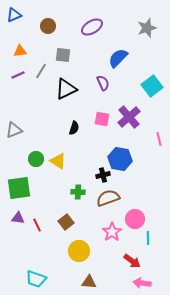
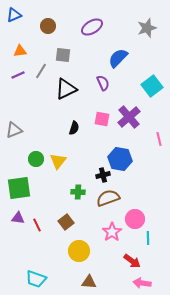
yellow triangle: rotated 36 degrees clockwise
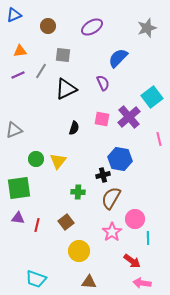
cyan square: moved 11 px down
brown semicircle: moved 3 px right; rotated 40 degrees counterclockwise
red line: rotated 40 degrees clockwise
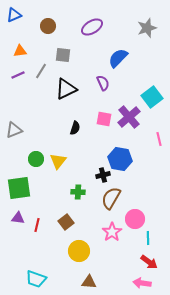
pink square: moved 2 px right
black semicircle: moved 1 px right
red arrow: moved 17 px right, 1 px down
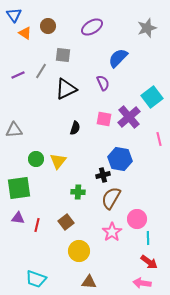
blue triangle: rotated 42 degrees counterclockwise
orange triangle: moved 5 px right, 18 px up; rotated 40 degrees clockwise
gray triangle: rotated 18 degrees clockwise
pink circle: moved 2 px right
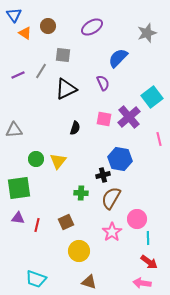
gray star: moved 5 px down
green cross: moved 3 px right, 1 px down
brown square: rotated 14 degrees clockwise
brown triangle: rotated 14 degrees clockwise
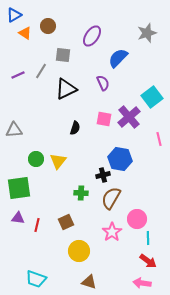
blue triangle: rotated 35 degrees clockwise
purple ellipse: moved 9 px down; rotated 25 degrees counterclockwise
red arrow: moved 1 px left, 1 px up
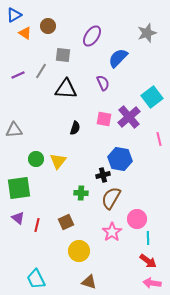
black triangle: rotated 30 degrees clockwise
purple triangle: rotated 32 degrees clockwise
cyan trapezoid: rotated 45 degrees clockwise
pink arrow: moved 10 px right
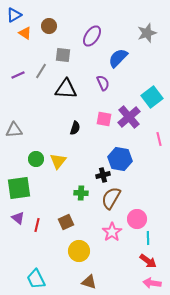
brown circle: moved 1 px right
